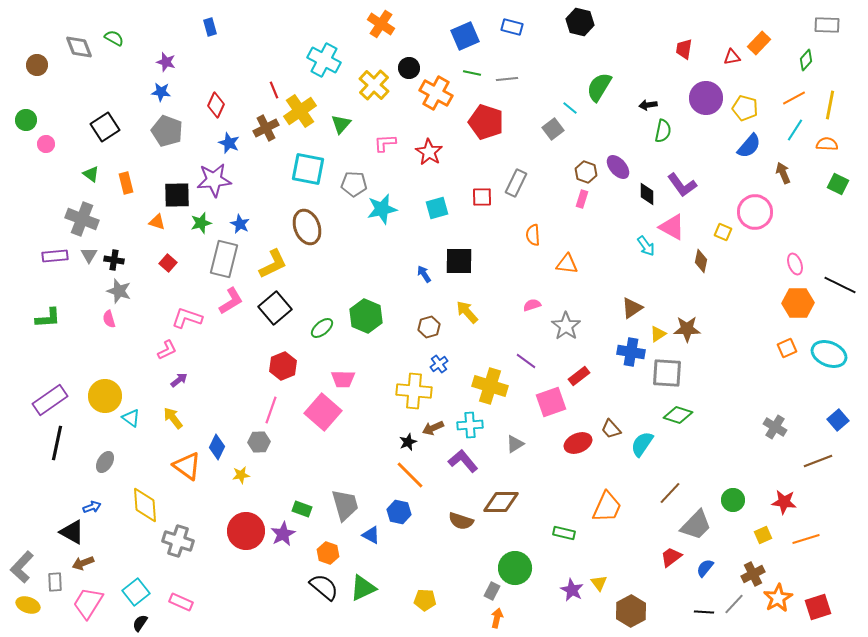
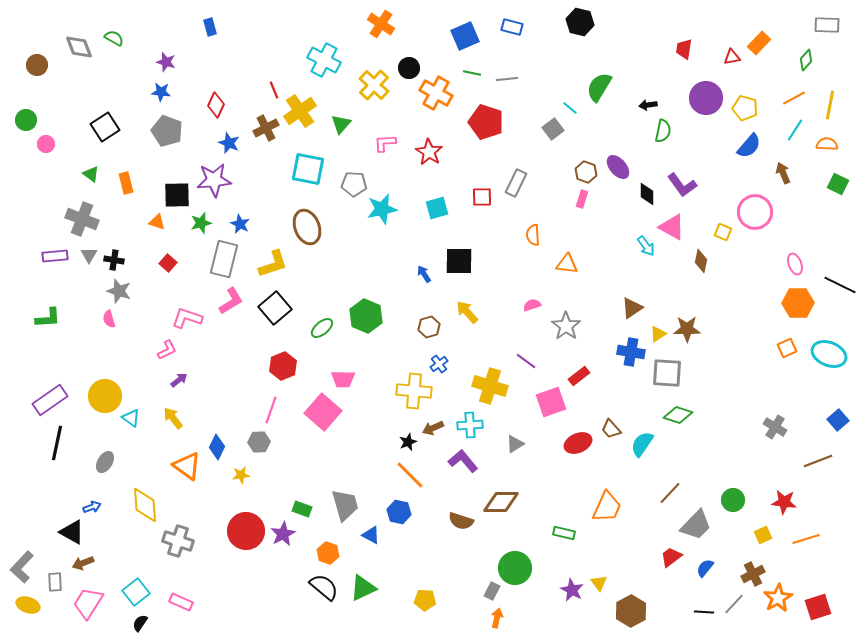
yellow L-shape at (273, 264): rotated 8 degrees clockwise
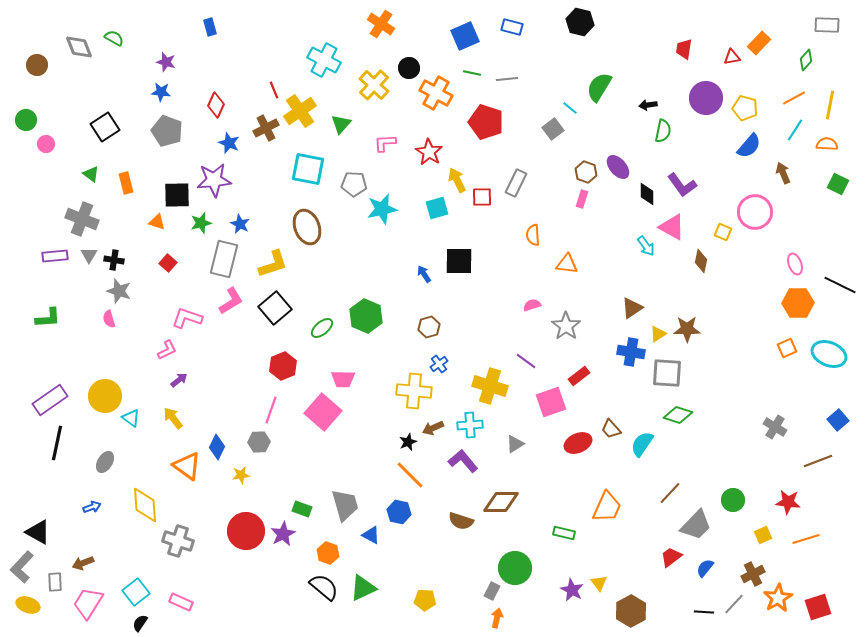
yellow arrow at (467, 312): moved 10 px left, 132 px up; rotated 15 degrees clockwise
red star at (784, 502): moved 4 px right
black triangle at (72, 532): moved 34 px left
